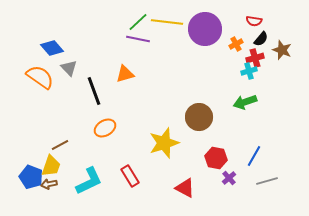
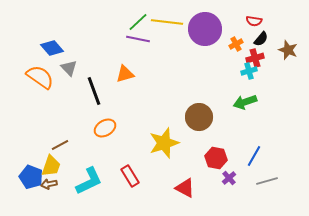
brown star: moved 6 px right
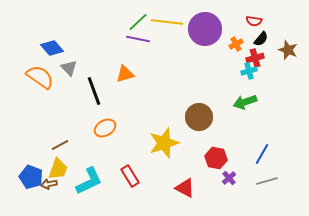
blue line: moved 8 px right, 2 px up
yellow trapezoid: moved 7 px right, 3 px down
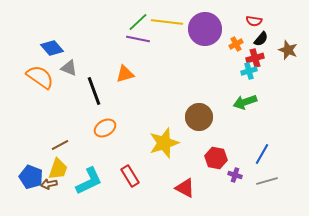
gray triangle: rotated 24 degrees counterclockwise
purple cross: moved 6 px right, 3 px up; rotated 32 degrees counterclockwise
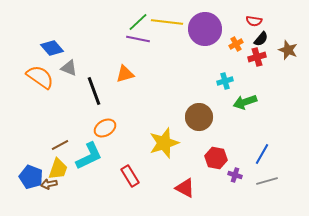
red cross: moved 2 px right, 1 px up
cyan cross: moved 24 px left, 10 px down
cyan L-shape: moved 25 px up
